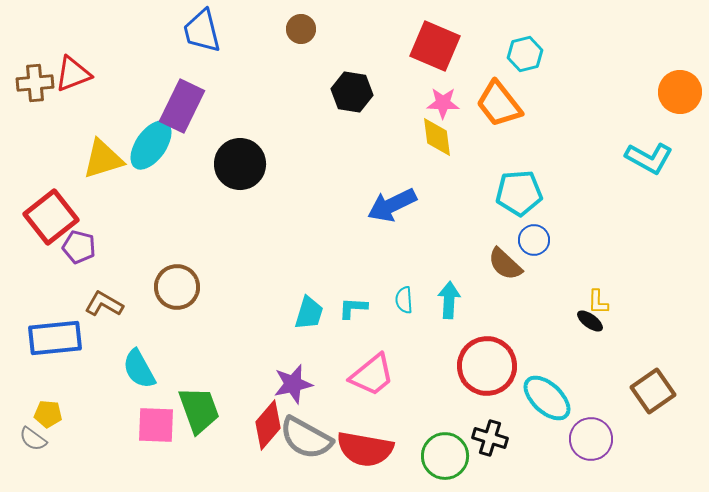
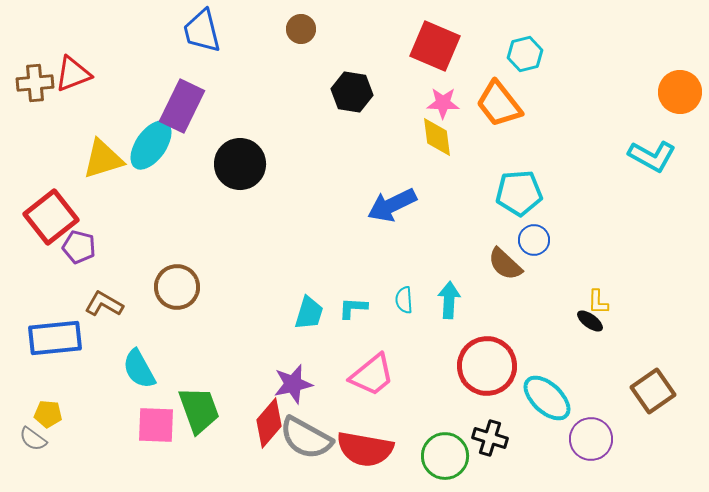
cyan L-shape at (649, 158): moved 3 px right, 2 px up
red diamond at (268, 425): moved 1 px right, 2 px up
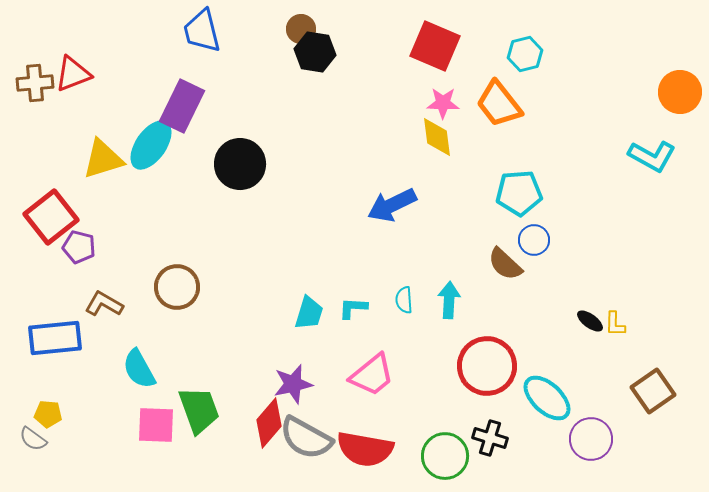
black hexagon at (352, 92): moved 37 px left, 40 px up
yellow L-shape at (598, 302): moved 17 px right, 22 px down
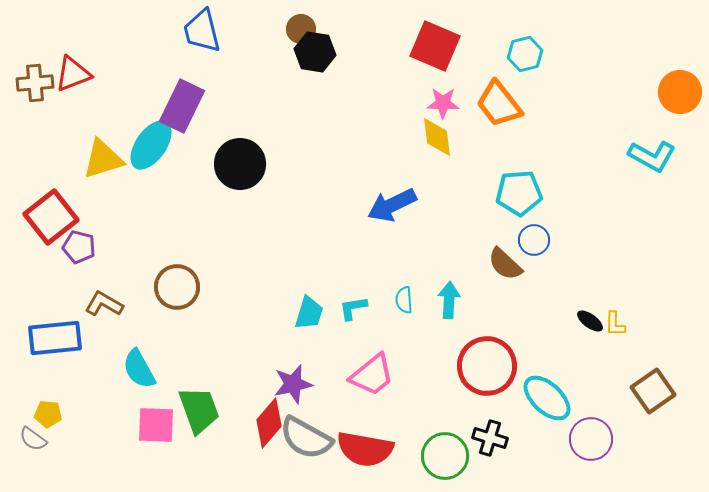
cyan L-shape at (353, 308): rotated 12 degrees counterclockwise
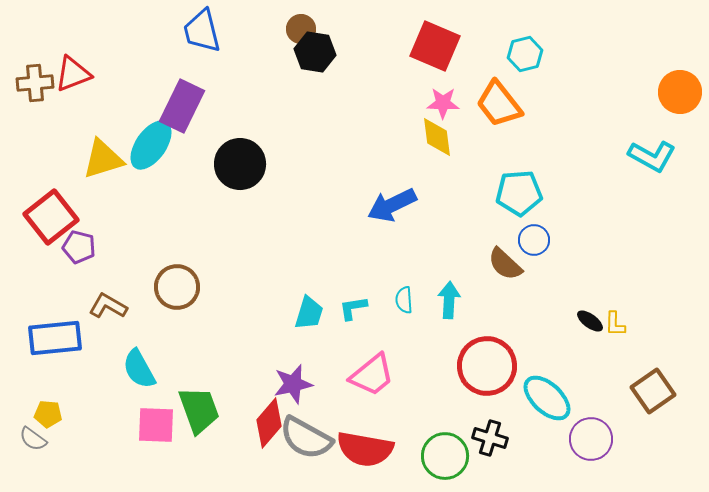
brown L-shape at (104, 304): moved 4 px right, 2 px down
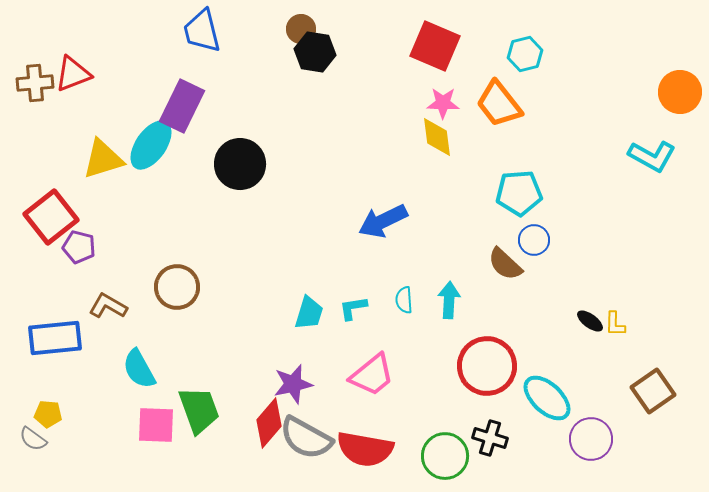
blue arrow at (392, 205): moved 9 px left, 16 px down
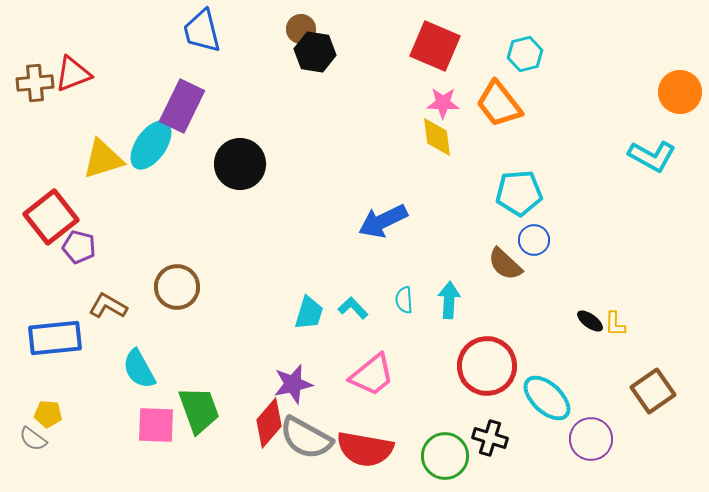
cyan L-shape at (353, 308): rotated 56 degrees clockwise
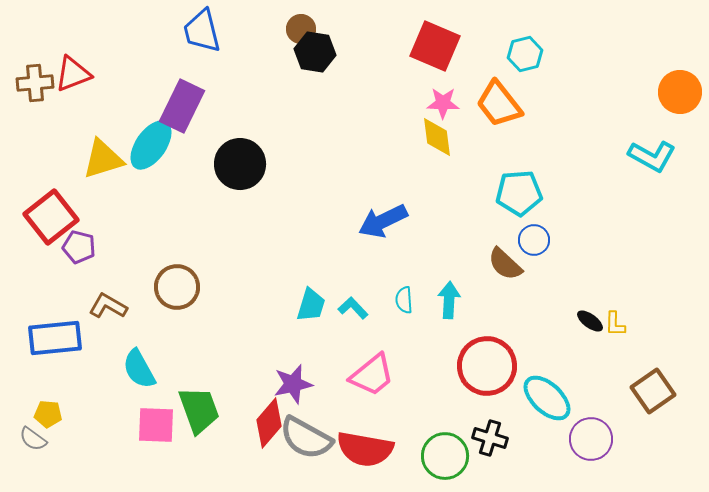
cyan trapezoid at (309, 313): moved 2 px right, 8 px up
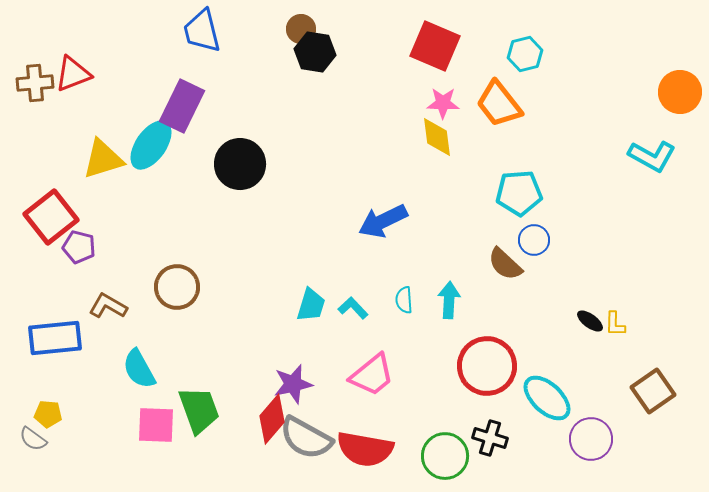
red diamond at (269, 423): moved 3 px right, 4 px up
